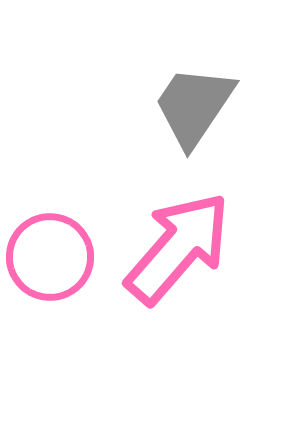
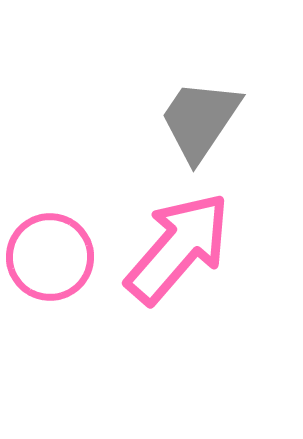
gray trapezoid: moved 6 px right, 14 px down
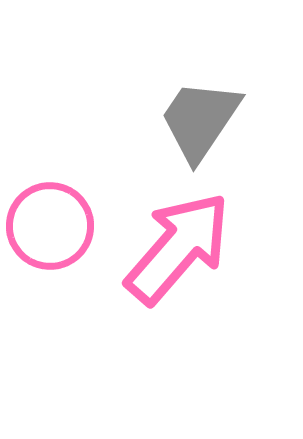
pink circle: moved 31 px up
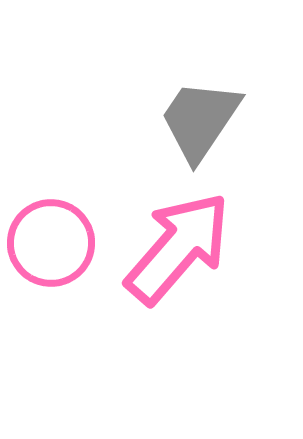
pink circle: moved 1 px right, 17 px down
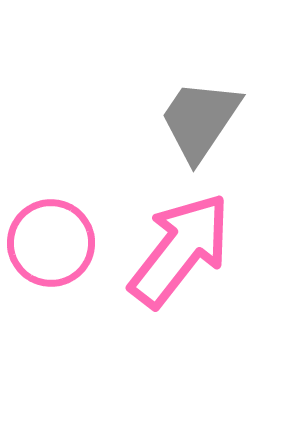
pink arrow: moved 2 px right, 2 px down; rotated 3 degrees counterclockwise
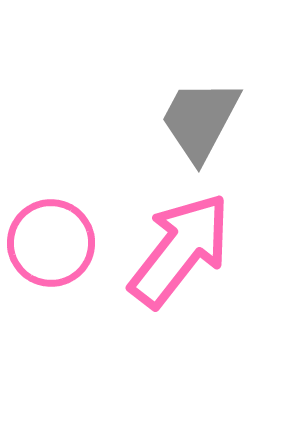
gray trapezoid: rotated 6 degrees counterclockwise
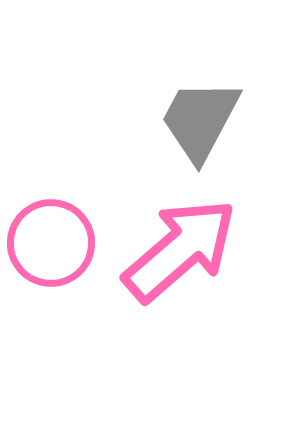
pink arrow: rotated 11 degrees clockwise
